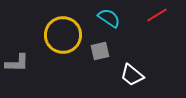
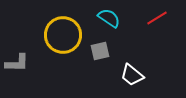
red line: moved 3 px down
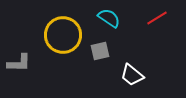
gray L-shape: moved 2 px right
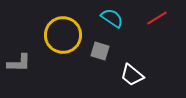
cyan semicircle: moved 3 px right
gray square: rotated 30 degrees clockwise
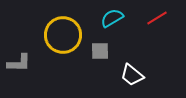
cyan semicircle: rotated 65 degrees counterclockwise
gray square: rotated 18 degrees counterclockwise
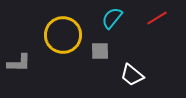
cyan semicircle: rotated 20 degrees counterclockwise
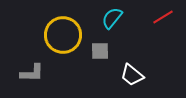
red line: moved 6 px right, 1 px up
gray L-shape: moved 13 px right, 10 px down
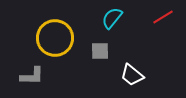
yellow circle: moved 8 px left, 3 px down
gray L-shape: moved 3 px down
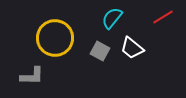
gray square: rotated 30 degrees clockwise
white trapezoid: moved 27 px up
